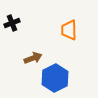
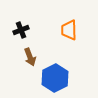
black cross: moved 9 px right, 7 px down
brown arrow: moved 3 px left, 1 px up; rotated 90 degrees clockwise
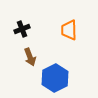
black cross: moved 1 px right, 1 px up
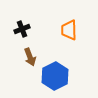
blue hexagon: moved 2 px up
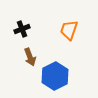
orange trapezoid: rotated 20 degrees clockwise
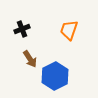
brown arrow: moved 2 px down; rotated 12 degrees counterclockwise
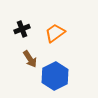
orange trapezoid: moved 14 px left, 3 px down; rotated 35 degrees clockwise
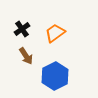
black cross: rotated 14 degrees counterclockwise
brown arrow: moved 4 px left, 3 px up
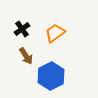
blue hexagon: moved 4 px left
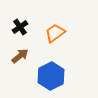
black cross: moved 2 px left, 2 px up
brown arrow: moved 6 px left; rotated 96 degrees counterclockwise
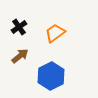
black cross: moved 1 px left
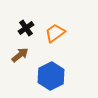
black cross: moved 7 px right, 1 px down
brown arrow: moved 1 px up
